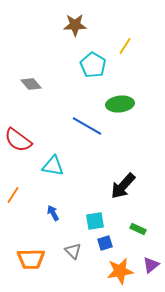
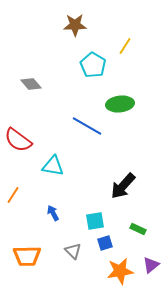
orange trapezoid: moved 4 px left, 3 px up
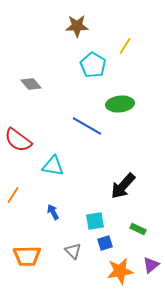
brown star: moved 2 px right, 1 px down
blue arrow: moved 1 px up
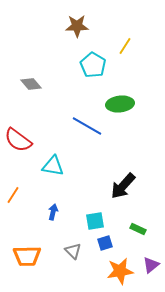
blue arrow: rotated 42 degrees clockwise
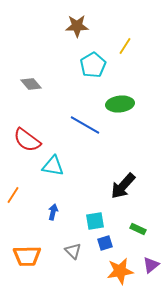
cyan pentagon: rotated 10 degrees clockwise
blue line: moved 2 px left, 1 px up
red semicircle: moved 9 px right
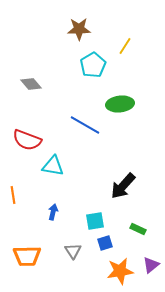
brown star: moved 2 px right, 3 px down
red semicircle: rotated 16 degrees counterclockwise
orange line: rotated 42 degrees counterclockwise
gray triangle: rotated 12 degrees clockwise
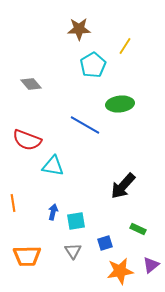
orange line: moved 8 px down
cyan square: moved 19 px left
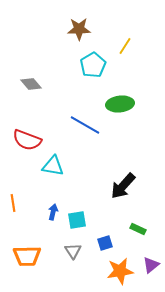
cyan square: moved 1 px right, 1 px up
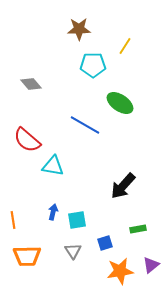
cyan pentagon: rotated 30 degrees clockwise
green ellipse: moved 1 px up; rotated 40 degrees clockwise
red semicircle: rotated 20 degrees clockwise
orange line: moved 17 px down
green rectangle: rotated 35 degrees counterclockwise
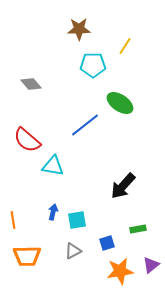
blue line: rotated 68 degrees counterclockwise
blue square: moved 2 px right
gray triangle: rotated 36 degrees clockwise
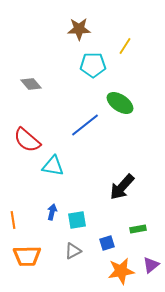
black arrow: moved 1 px left, 1 px down
blue arrow: moved 1 px left
orange star: moved 1 px right
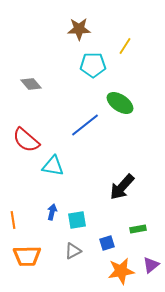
red semicircle: moved 1 px left
